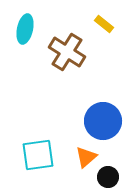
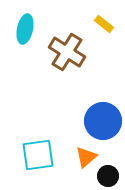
black circle: moved 1 px up
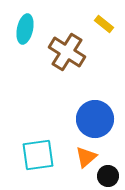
blue circle: moved 8 px left, 2 px up
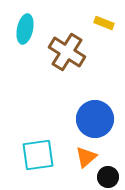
yellow rectangle: moved 1 px up; rotated 18 degrees counterclockwise
black circle: moved 1 px down
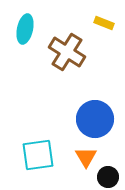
orange triangle: rotated 20 degrees counterclockwise
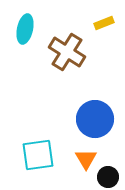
yellow rectangle: rotated 42 degrees counterclockwise
orange triangle: moved 2 px down
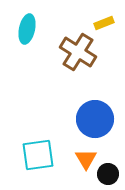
cyan ellipse: moved 2 px right
brown cross: moved 11 px right
black circle: moved 3 px up
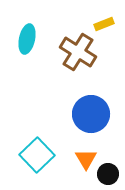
yellow rectangle: moved 1 px down
cyan ellipse: moved 10 px down
blue circle: moved 4 px left, 5 px up
cyan square: moved 1 px left; rotated 36 degrees counterclockwise
